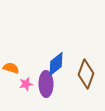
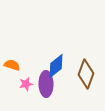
blue diamond: moved 2 px down
orange semicircle: moved 1 px right, 3 px up
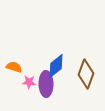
orange semicircle: moved 2 px right, 2 px down
pink star: moved 3 px right, 2 px up; rotated 16 degrees clockwise
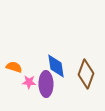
blue diamond: rotated 60 degrees counterclockwise
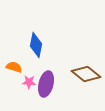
blue diamond: moved 20 px left, 21 px up; rotated 20 degrees clockwise
brown diamond: rotated 72 degrees counterclockwise
purple ellipse: rotated 15 degrees clockwise
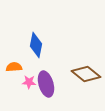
orange semicircle: rotated 21 degrees counterclockwise
purple ellipse: rotated 30 degrees counterclockwise
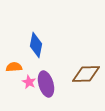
brown diamond: rotated 40 degrees counterclockwise
pink star: rotated 24 degrees clockwise
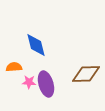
blue diamond: rotated 25 degrees counterclockwise
pink star: rotated 24 degrees counterclockwise
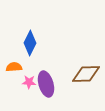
blue diamond: moved 6 px left, 2 px up; rotated 40 degrees clockwise
